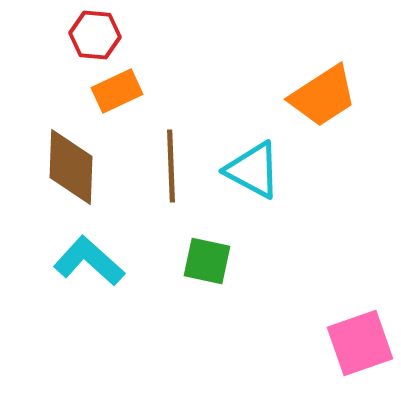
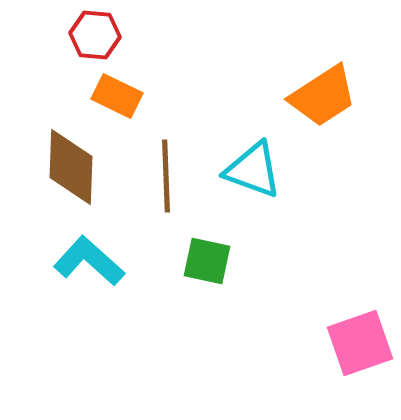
orange rectangle: moved 5 px down; rotated 51 degrees clockwise
brown line: moved 5 px left, 10 px down
cyan triangle: rotated 8 degrees counterclockwise
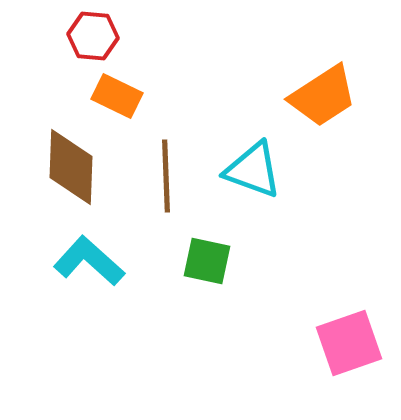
red hexagon: moved 2 px left, 1 px down
pink square: moved 11 px left
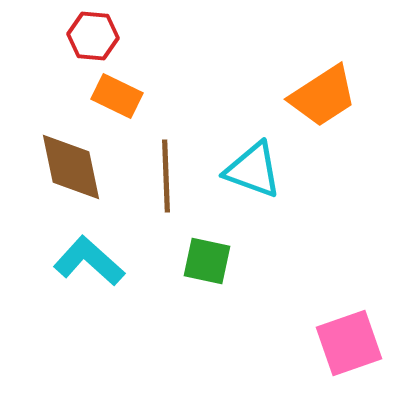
brown diamond: rotated 14 degrees counterclockwise
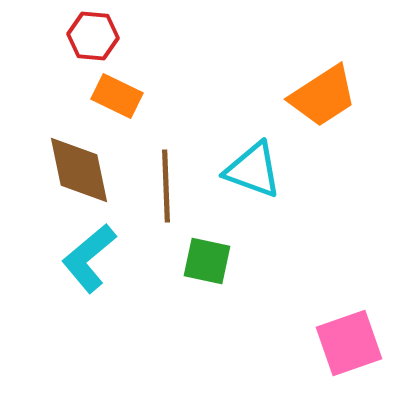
brown diamond: moved 8 px right, 3 px down
brown line: moved 10 px down
cyan L-shape: moved 3 px up; rotated 82 degrees counterclockwise
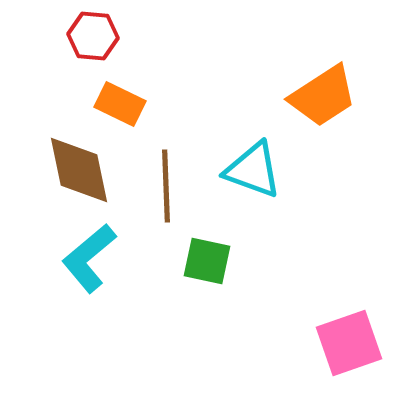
orange rectangle: moved 3 px right, 8 px down
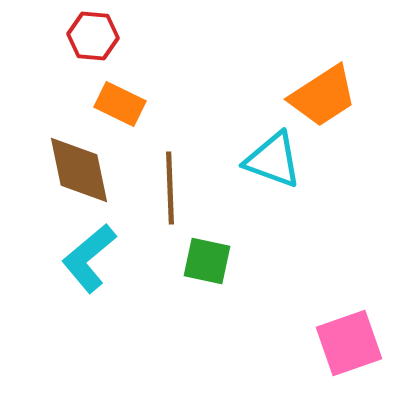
cyan triangle: moved 20 px right, 10 px up
brown line: moved 4 px right, 2 px down
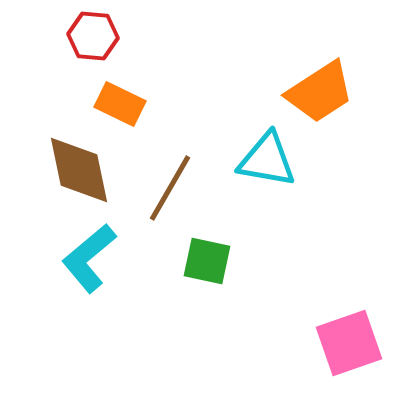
orange trapezoid: moved 3 px left, 4 px up
cyan triangle: moved 6 px left; rotated 10 degrees counterclockwise
brown line: rotated 32 degrees clockwise
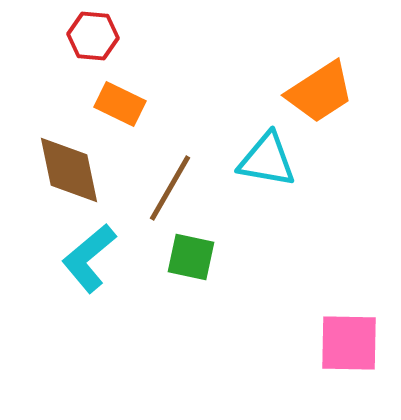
brown diamond: moved 10 px left
green square: moved 16 px left, 4 px up
pink square: rotated 20 degrees clockwise
